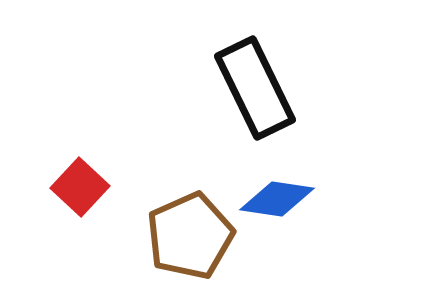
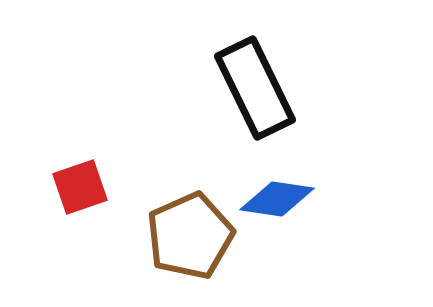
red square: rotated 28 degrees clockwise
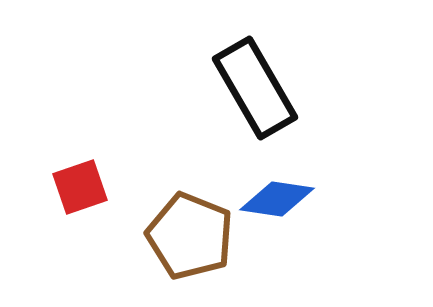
black rectangle: rotated 4 degrees counterclockwise
brown pentagon: rotated 26 degrees counterclockwise
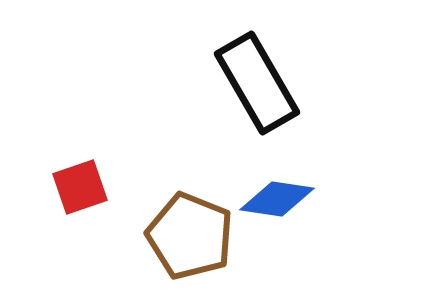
black rectangle: moved 2 px right, 5 px up
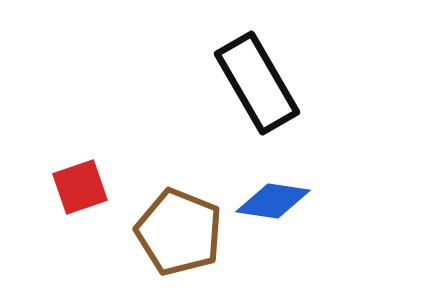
blue diamond: moved 4 px left, 2 px down
brown pentagon: moved 11 px left, 4 px up
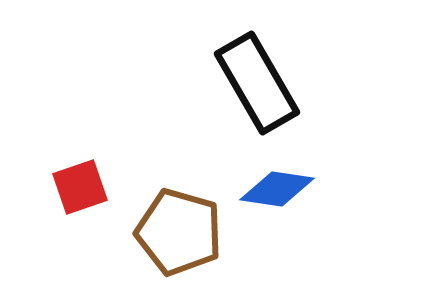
blue diamond: moved 4 px right, 12 px up
brown pentagon: rotated 6 degrees counterclockwise
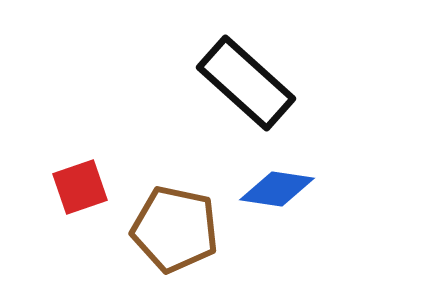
black rectangle: moved 11 px left; rotated 18 degrees counterclockwise
brown pentagon: moved 4 px left, 3 px up; rotated 4 degrees counterclockwise
